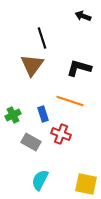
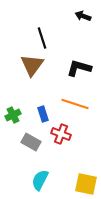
orange line: moved 5 px right, 3 px down
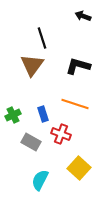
black L-shape: moved 1 px left, 2 px up
yellow square: moved 7 px left, 16 px up; rotated 30 degrees clockwise
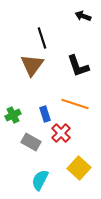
black L-shape: rotated 125 degrees counterclockwise
blue rectangle: moved 2 px right
red cross: moved 1 px up; rotated 24 degrees clockwise
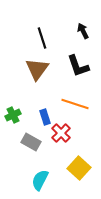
black arrow: moved 15 px down; rotated 42 degrees clockwise
brown triangle: moved 5 px right, 4 px down
blue rectangle: moved 3 px down
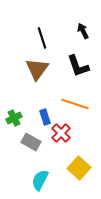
green cross: moved 1 px right, 3 px down
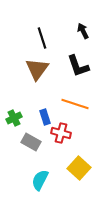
red cross: rotated 30 degrees counterclockwise
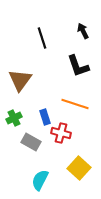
brown triangle: moved 17 px left, 11 px down
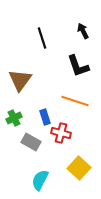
orange line: moved 3 px up
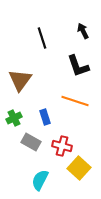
red cross: moved 1 px right, 13 px down
